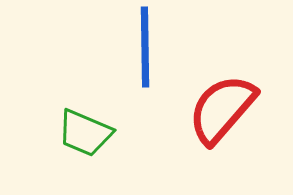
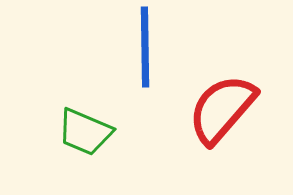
green trapezoid: moved 1 px up
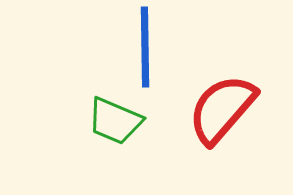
green trapezoid: moved 30 px right, 11 px up
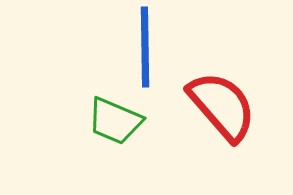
red semicircle: moved 3 px up; rotated 98 degrees clockwise
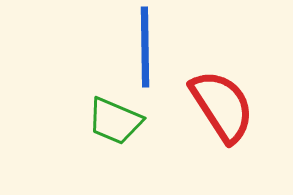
red semicircle: rotated 8 degrees clockwise
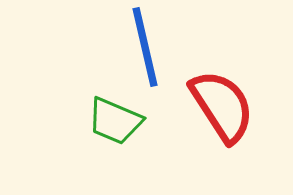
blue line: rotated 12 degrees counterclockwise
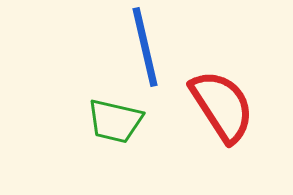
green trapezoid: rotated 10 degrees counterclockwise
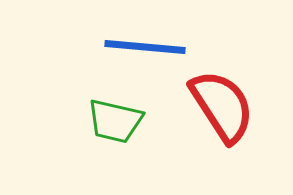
blue line: rotated 72 degrees counterclockwise
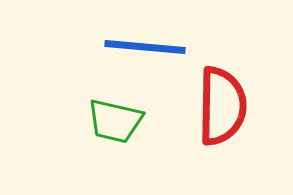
red semicircle: rotated 34 degrees clockwise
